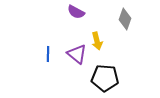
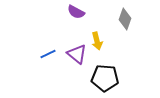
blue line: rotated 63 degrees clockwise
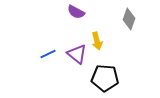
gray diamond: moved 4 px right
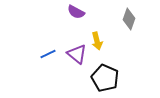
black pentagon: rotated 20 degrees clockwise
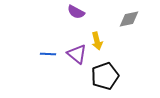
gray diamond: rotated 60 degrees clockwise
blue line: rotated 28 degrees clockwise
black pentagon: moved 2 px up; rotated 28 degrees clockwise
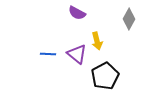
purple semicircle: moved 1 px right, 1 px down
gray diamond: rotated 50 degrees counterclockwise
black pentagon: rotated 8 degrees counterclockwise
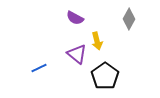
purple semicircle: moved 2 px left, 5 px down
blue line: moved 9 px left, 14 px down; rotated 28 degrees counterclockwise
black pentagon: rotated 8 degrees counterclockwise
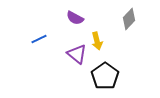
gray diamond: rotated 15 degrees clockwise
blue line: moved 29 px up
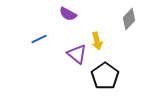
purple semicircle: moved 7 px left, 4 px up
